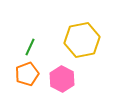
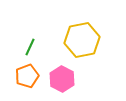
orange pentagon: moved 2 px down
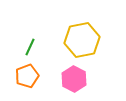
pink hexagon: moved 12 px right
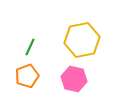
pink hexagon: rotated 15 degrees counterclockwise
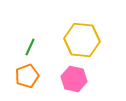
yellow hexagon: rotated 16 degrees clockwise
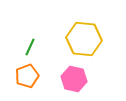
yellow hexagon: moved 2 px right, 1 px up
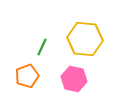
yellow hexagon: moved 1 px right
green line: moved 12 px right
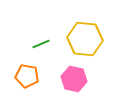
green line: moved 1 px left, 3 px up; rotated 42 degrees clockwise
orange pentagon: rotated 30 degrees clockwise
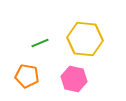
green line: moved 1 px left, 1 px up
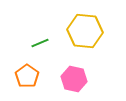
yellow hexagon: moved 8 px up
orange pentagon: rotated 25 degrees clockwise
